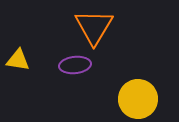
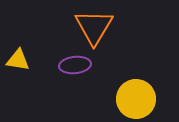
yellow circle: moved 2 px left
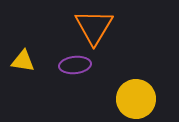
yellow triangle: moved 5 px right, 1 px down
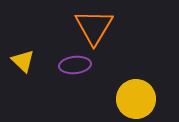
yellow triangle: rotated 35 degrees clockwise
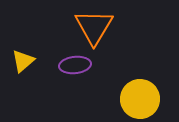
yellow triangle: rotated 35 degrees clockwise
yellow circle: moved 4 px right
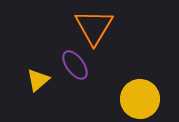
yellow triangle: moved 15 px right, 19 px down
purple ellipse: rotated 60 degrees clockwise
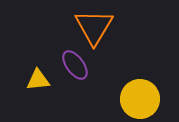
yellow triangle: rotated 35 degrees clockwise
